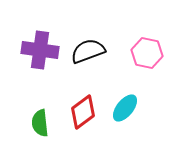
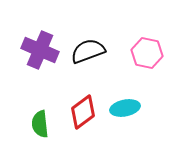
purple cross: rotated 15 degrees clockwise
cyan ellipse: rotated 40 degrees clockwise
green semicircle: moved 1 px down
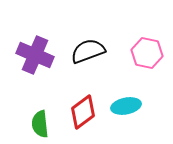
purple cross: moved 5 px left, 5 px down
cyan ellipse: moved 1 px right, 2 px up
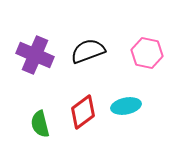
green semicircle: rotated 8 degrees counterclockwise
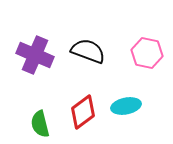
black semicircle: rotated 40 degrees clockwise
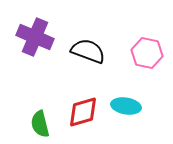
purple cross: moved 18 px up
cyan ellipse: rotated 20 degrees clockwise
red diamond: rotated 20 degrees clockwise
